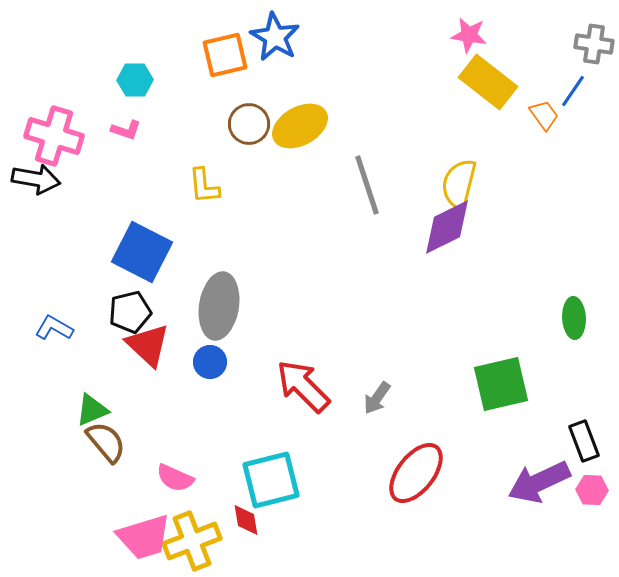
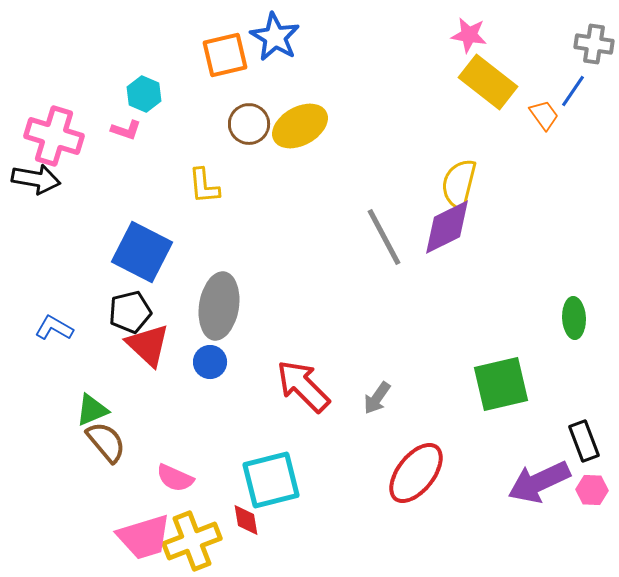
cyan hexagon: moved 9 px right, 14 px down; rotated 24 degrees clockwise
gray line: moved 17 px right, 52 px down; rotated 10 degrees counterclockwise
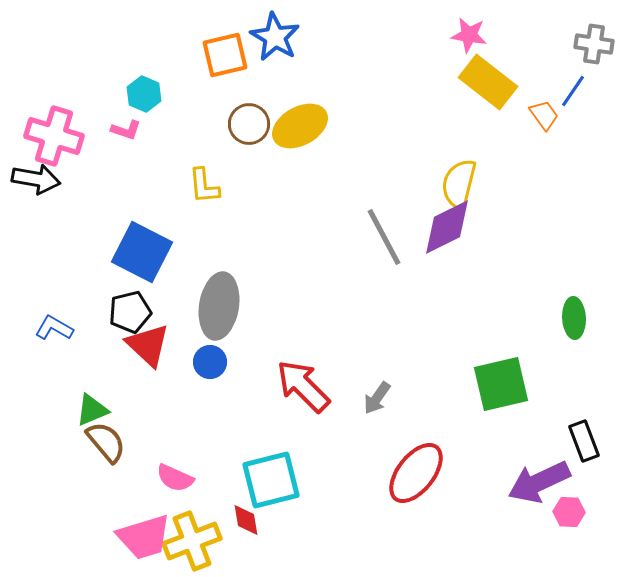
pink hexagon: moved 23 px left, 22 px down
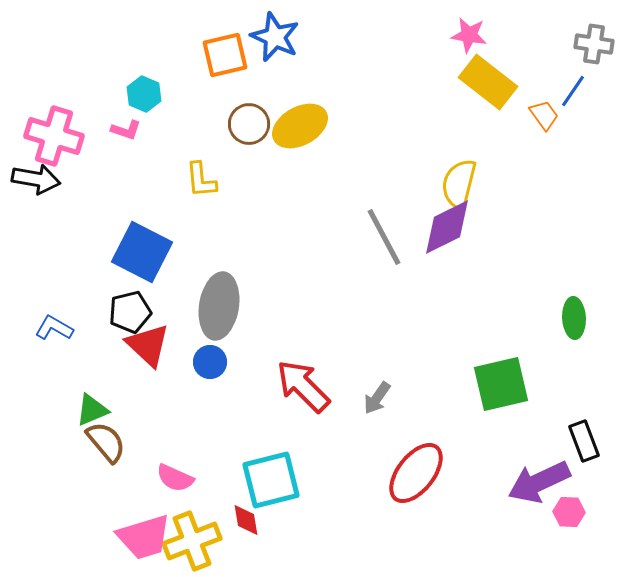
blue star: rotated 6 degrees counterclockwise
yellow L-shape: moved 3 px left, 6 px up
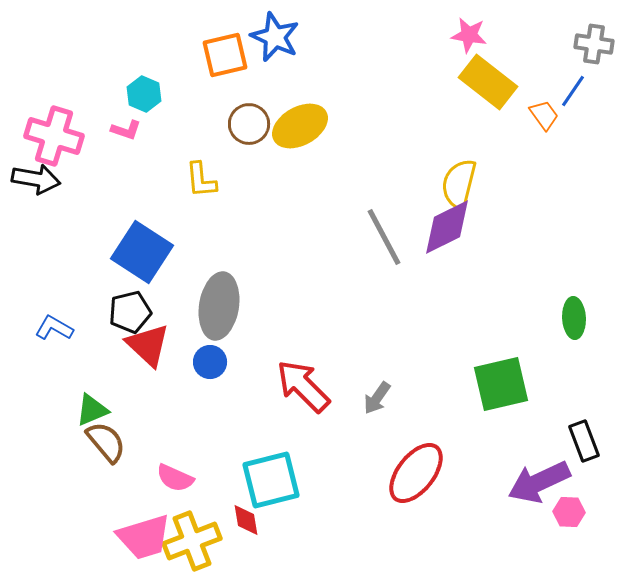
blue square: rotated 6 degrees clockwise
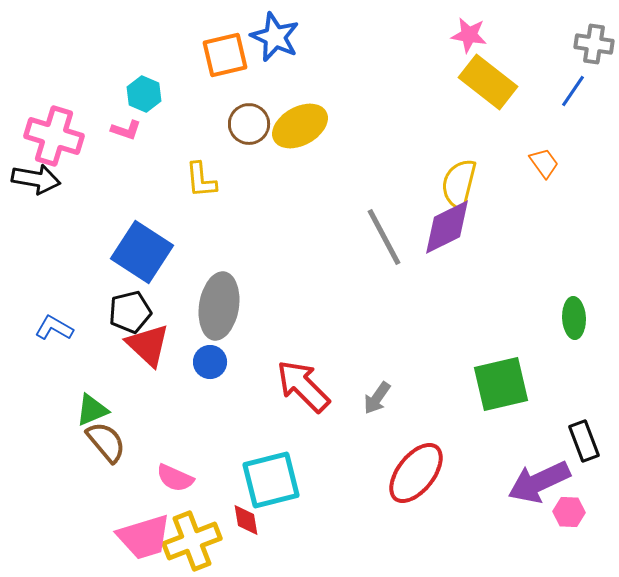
orange trapezoid: moved 48 px down
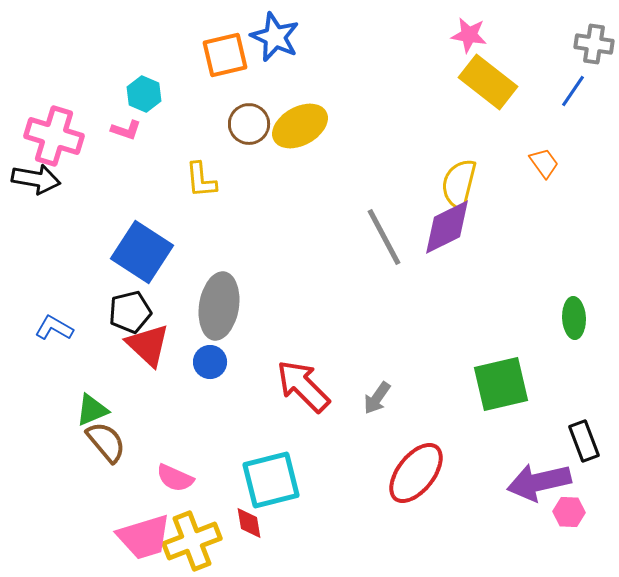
purple arrow: rotated 12 degrees clockwise
red diamond: moved 3 px right, 3 px down
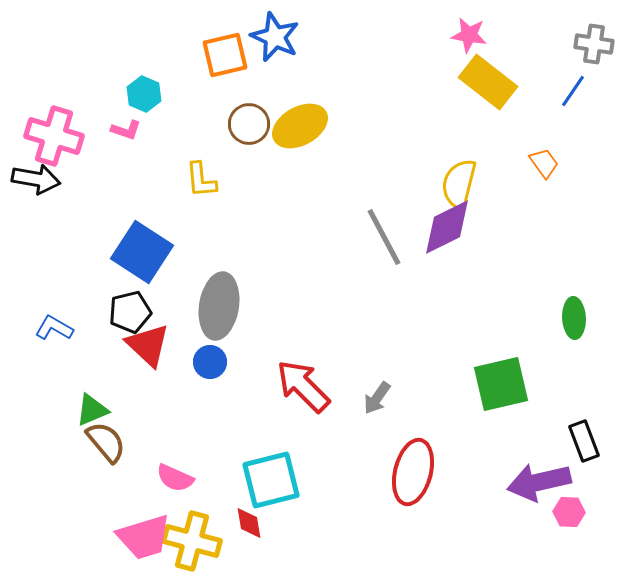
red ellipse: moved 3 px left, 1 px up; rotated 24 degrees counterclockwise
yellow cross: rotated 36 degrees clockwise
